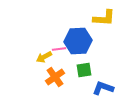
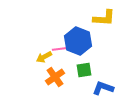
blue hexagon: rotated 24 degrees clockwise
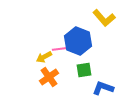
yellow L-shape: rotated 45 degrees clockwise
orange cross: moved 6 px left
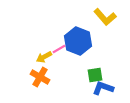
yellow L-shape: moved 1 px right, 1 px up
pink line: rotated 24 degrees counterclockwise
green square: moved 11 px right, 5 px down
orange cross: moved 9 px left; rotated 24 degrees counterclockwise
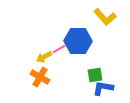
blue hexagon: rotated 20 degrees counterclockwise
blue L-shape: rotated 10 degrees counterclockwise
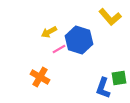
yellow L-shape: moved 5 px right
blue hexagon: moved 1 px right, 1 px up; rotated 16 degrees clockwise
yellow arrow: moved 5 px right, 25 px up
green square: moved 24 px right, 3 px down
blue L-shape: rotated 80 degrees counterclockwise
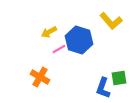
yellow L-shape: moved 1 px right, 4 px down
